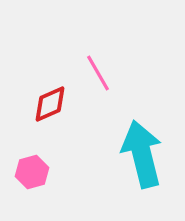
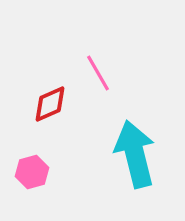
cyan arrow: moved 7 px left
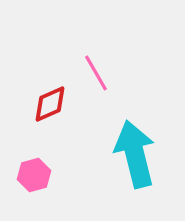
pink line: moved 2 px left
pink hexagon: moved 2 px right, 3 px down
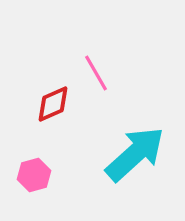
red diamond: moved 3 px right
cyan arrow: rotated 62 degrees clockwise
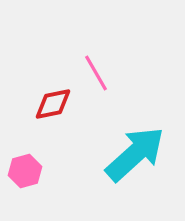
red diamond: rotated 12 degrees clockwise
pink hexagon: moved 9 px left, 4 px up
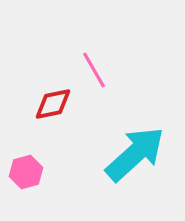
pink line: moved 2 px left, 3 px up
pink hexagon: moved 1 px right, 1 px down
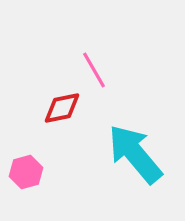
red diamond: moved 9 px right, 4 px down
cyan arrow: rotated 88 degrees counterclockwise
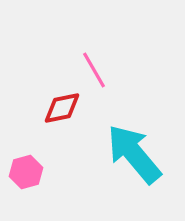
cyan arrow: moved 1 px left
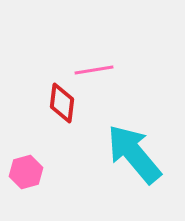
pink line: rotated 69 degrees counterclockwise
red diamond: moved 5 px up; rotated 72 degrees counterclockwise
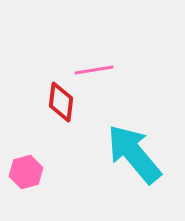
red diamond: moved 1 px left, 1 px up
